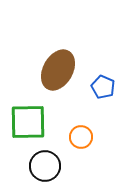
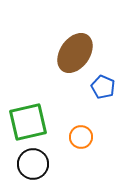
brown ellipse: moved 17 px right, 17 px up; rotated 6 degrees clockwise
green square: rotated 12 degrees counterclockwise
black circle: moved 12 px left, 2 px up
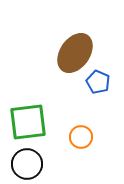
blue pentagon: moved 5 px left, 5 px up
green square: rotated 6 degrees clockwise
black circle: moved 6 px left
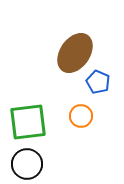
orange circle: moved 21 px up
